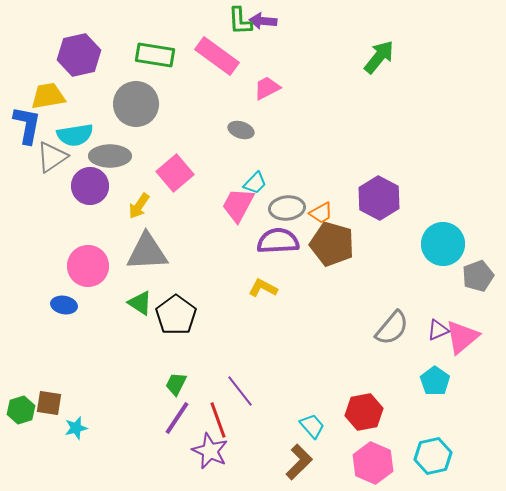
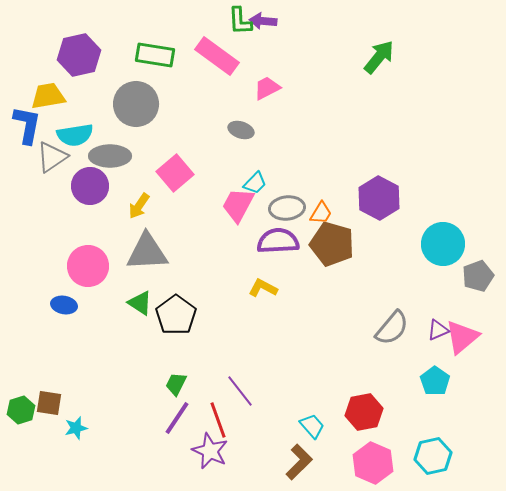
orange trapezoid at (321, 213): rotated 30 degrees counterclockwise
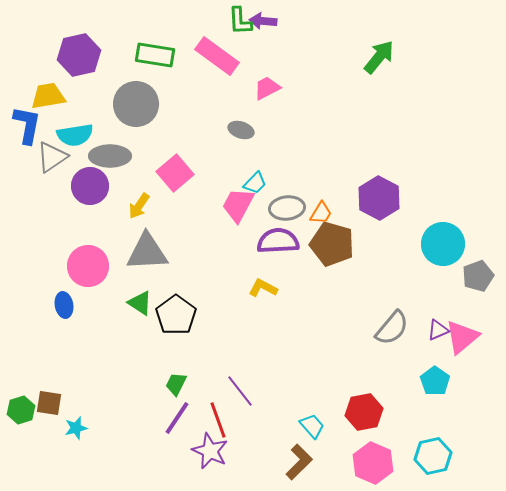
blue ellipse at (64, 305): rotated 70 degrees clockwise
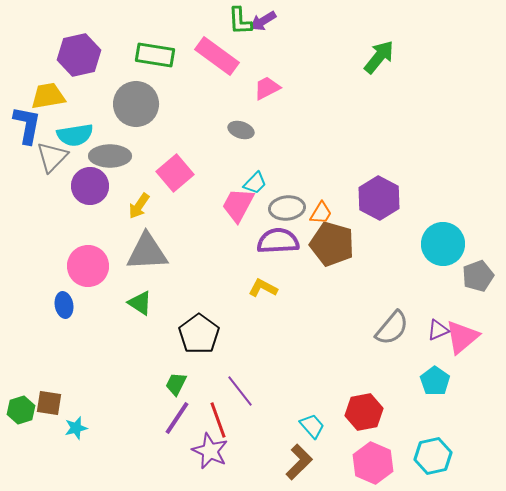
purple arrow at (263, 21): rotated 36 degrees counterclockwise
gray triangle at (52, 157): rotated 12 degrees counterclockwise
black pentagon at (176, 315): moved 23 px right, 19 px down
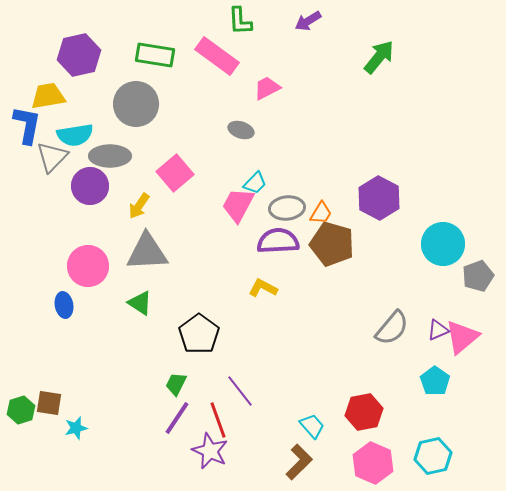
purple arrow at (263, 21): moved 45 px right
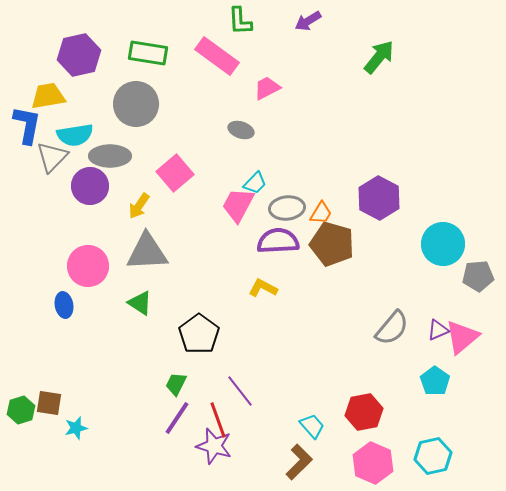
green rectangle at (155, 55): moved 7 px left, 2 px up
gray pentagon at (478, 276): rotated 16 degrees clockwise
purple star at (210, 451): moved 4 px right, 5 px up; rotated 9 degrees counterclockwise
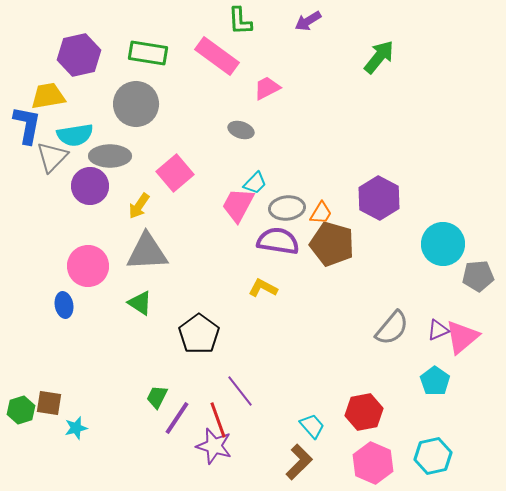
purple semicircle at (278, 241): rotated 12 degrees clockwise
green trapezoid at (176, 384): moved 19 px left, 13 px down
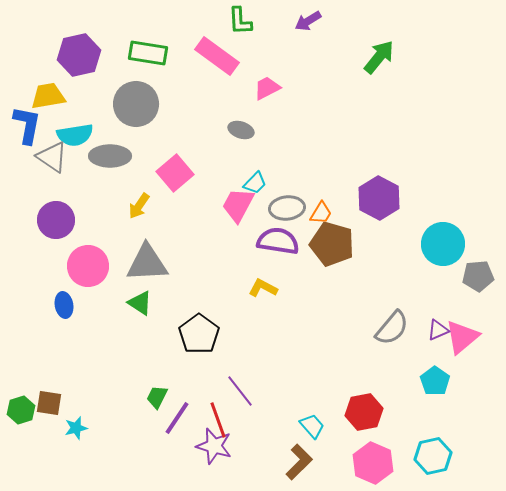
gray triangle at (52, 157): rotated 40 degrees counterclockwise
purple circle at (90, 186): moved 34 px left, 34 px down
gray triangle at (147, 252): moved 11 px down
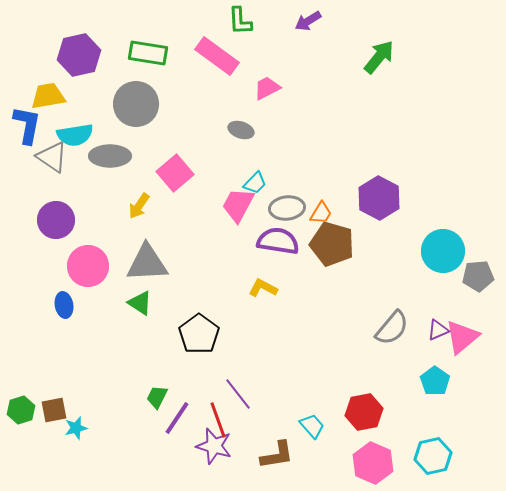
cyan circle at (443, 244): moved 7 px down
purple line at (240, 391): moved 2 px left, 3 px down
brown square at (49, 403): moved 5 px right, 7 px down; rotated 20 degrees counterclockwise
brown L-shape at (299, 462): moved 22 px left, 7 px up; rotated 36 degrees clockwise
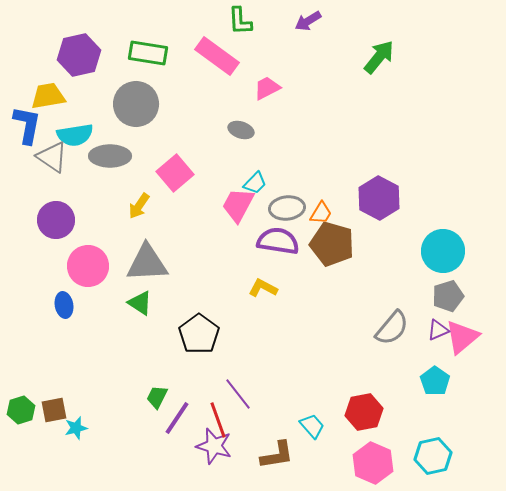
gray pentagon at (478, 276): moved 30 px left, 20 px down; rotated 12 degrees counterclockwise
